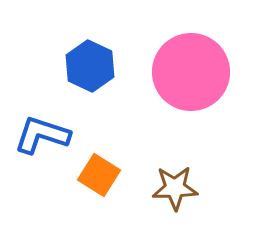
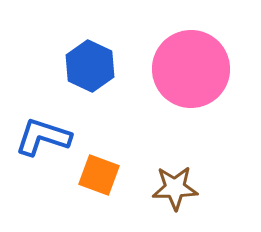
pink circle: moved 3 px up
blue L-shape: moved 1 px right, 2 px down
orange square: rotated 12 degrees counterclockwise
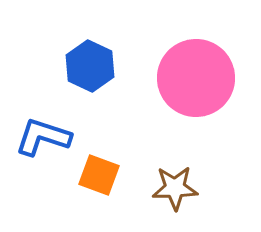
pink circle: moved 5 px right, 9 px down
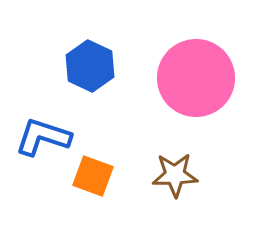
orange square: moved 6 px left, 1 px down
brown star: moved 13 px up
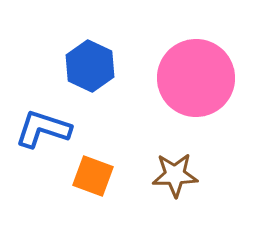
blue L-shape: moved 8 px up
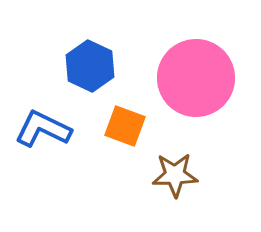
blue L-shape: rotated 8 degrees clockwise
orange square: moved 32 px right, 50 px up
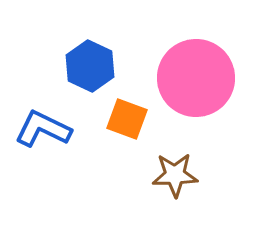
orange square: moved 2 px right, 7 px up
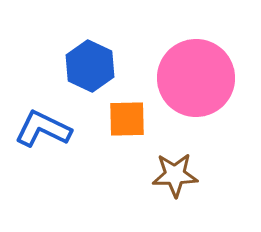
orange square: rotated 21 degrees counterclockwise
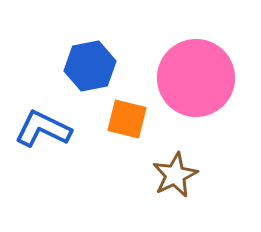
blue hexagon: rotated 24 degrees clockwise
orange square: rotated 15 degrees clockwise
brown star: rotated 24 degrees counterclockwise
